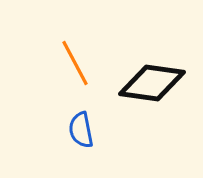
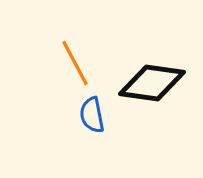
blue semicircle: moved 11 px right, 15 px up
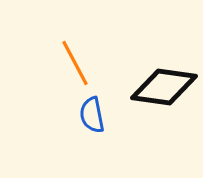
black diamond: moved 12 px right, 4 px down
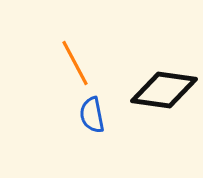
black diamond: moved 3 px down
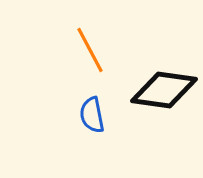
orange line: moved 15 px right, 13 px up
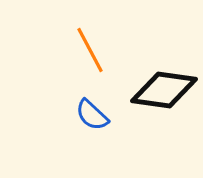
blue semicircle: rotated 36 degrees counterclockwise
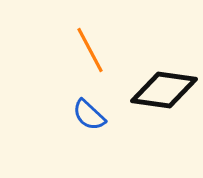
blue semicircle: moved 3 px left
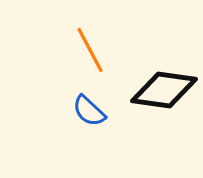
blue semicircle: moved 4 px up
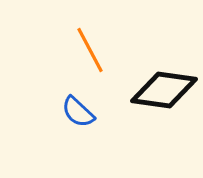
blue semicircle: moved 11 px left, 1 px down
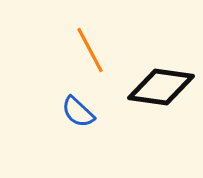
black diamond: moved 3 px left, 3 px up
